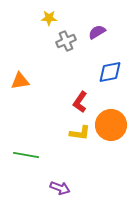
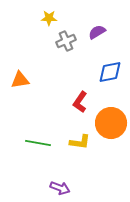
orange triangle: moved 1 px up
orange circle: moved 2 px up
yellow L-shape: moved 9 px down
green line: moved 12 px right, 12 px up
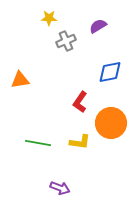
purple semicircle: moved 1 px right, 6 px up
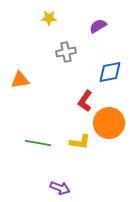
gray cross: moved 11 px down; rotated 12 degrees clockwise
red L-shape: moved 5 px right, 1 px up
orange circle: moved 2 px left
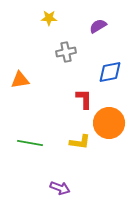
red L-shape: moved 1 px left, 2 px up; rotated 145 degrees clockwise
green line: moved 8 px left
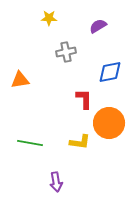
purple arrow: moved 4 px left, 6 px up; rotated 60 degrees clockwise
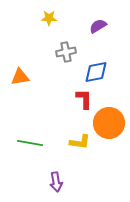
blue diamond: moved 14 px left
orange triangle: moved 3 px up
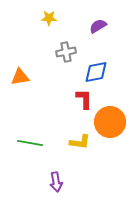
orange circle: moved 1 px right, 1 px up
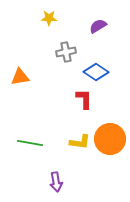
blue diamond: rotated 45 degrees clockwise
orange circle: moved 17 px down
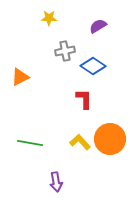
gray cross: moved 1 px left, 1 px up
blue diamond: moved 3 px left, 6 px up
orange triangle: rotated 18 degrees counterclockwise
yellow L-shape: rotated 140 degrees counterclockwise
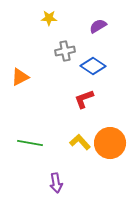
red L-shape: rotated 110 degrees counterclockwise
orange circle: moved 4 px down
purple arrow: moved 1 px down
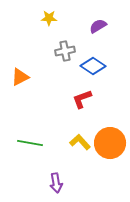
red L-shape: moved 2 px left
